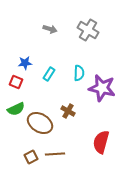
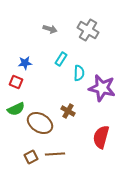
cyan rectangle: moved 12 px right, 15 px up
red semicircle: moved 5 px up
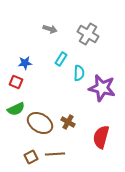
gray cross: moved 4 px down
brown cross: moved 11 px down
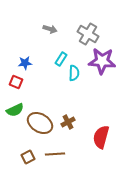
cyan semicircle: moved 5 px left
purple star: moved 27 px up; rotated 8 degrees counterclockwise
green semicircle: moved 1 px left, 1 px down
brown cross: rotated 32 degrees clockwise
brown square: moved 3 px left
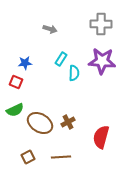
gray cross: moved 13 px right, 10 px up; rotated 30 degrees counterclockwise
brown line: moved 6 px right, 3 px down
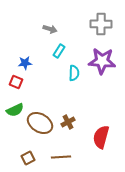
cyan rectangle: moved 2 px left, 8 px up
brown square: moved 1 px down
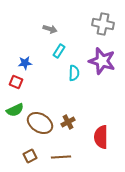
gray cross: moved 2 px right; rotated 10 degrees clockwise
purple star: rotated 12 degrees clockwise
red semicircle: rotated 15 degrees counterclockwise
brown square: moved 2 px right, 2 px up
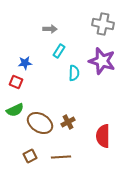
gray arrow: rotated 16 degrees counterclockwise
red semicircle: moved 2 px right, 1 px up
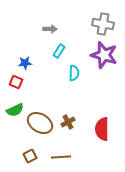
purple star: moved 2 px right, 6 px up
red semicircle: moved 1 px left, 7 px up
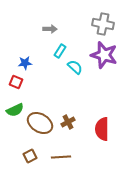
cyan rectangle: moved 1 px right
cyan semicircle: moved 1 px right, 6 px up; rotated 49 degrees counterclockwise
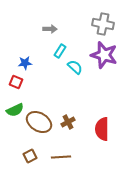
brown ellipse: moved 1 px left, 1 px up
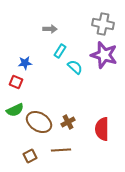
brown line: moved 7 px up
